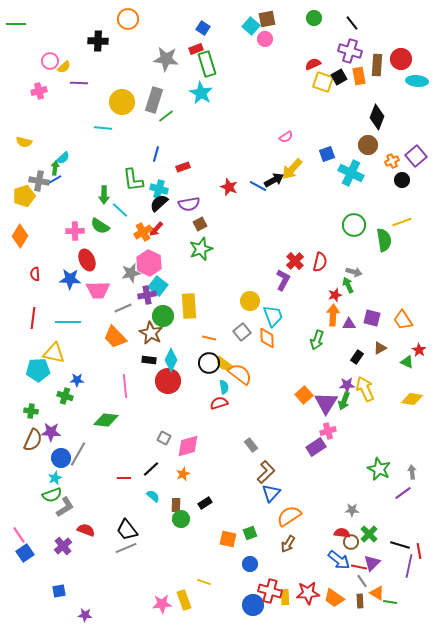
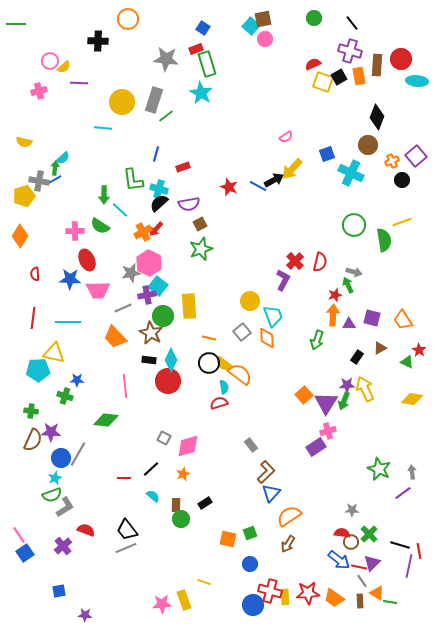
brown square at (267, 19): moved 4 px left
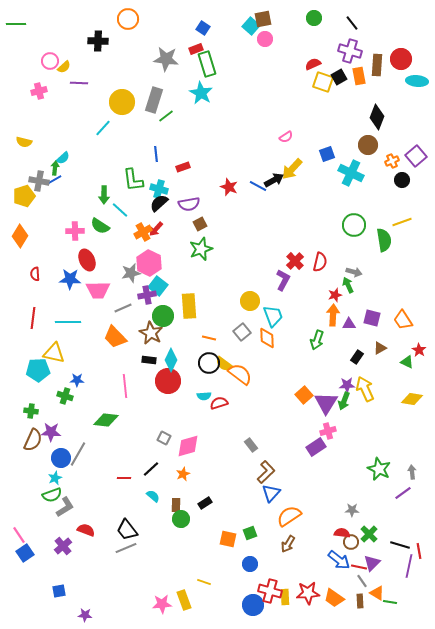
cyan line at (103, 128): rotated 54 degrees counterclockwise
blue line at (156, 154): rotated 21 degrees counterclockwise
cyan semicircle at (224, 387): moved 20 px left, 9 px down; rotated 96 degrees clockwise
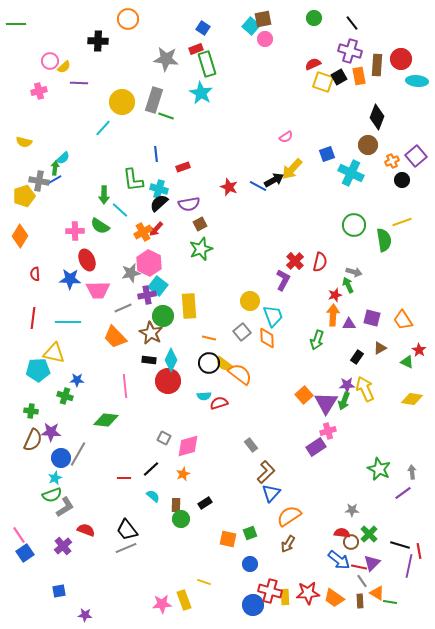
green line at (166, 116): rotated 56 degrees clockwise
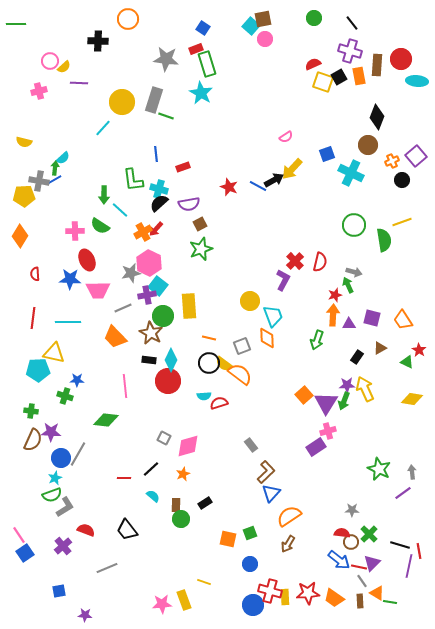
yellow pentagon at (24, 196): rotated 15 degrees clockwise
gray square at (242, 332): moved 14 px down; rotated 18 degrees clockwise
gray line at (126, 548): moved 19 px left, 20 px down
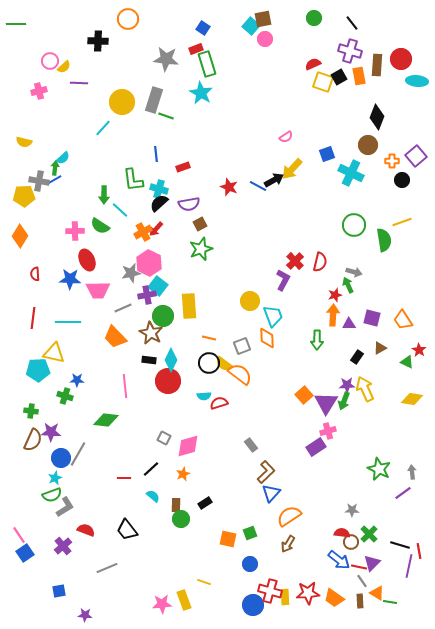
orange cross at (392, 161): rotated 24 degrees clockwise
green arrow at (317, 340): rotated 18 degrees counterclockwise
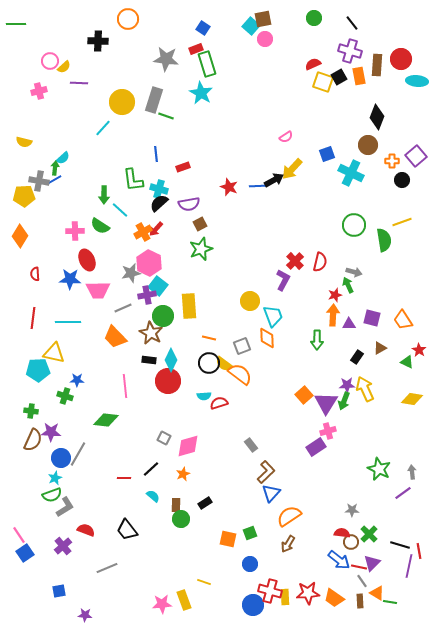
blue line at (258, 186): rotated 30 degrees counterclockwise
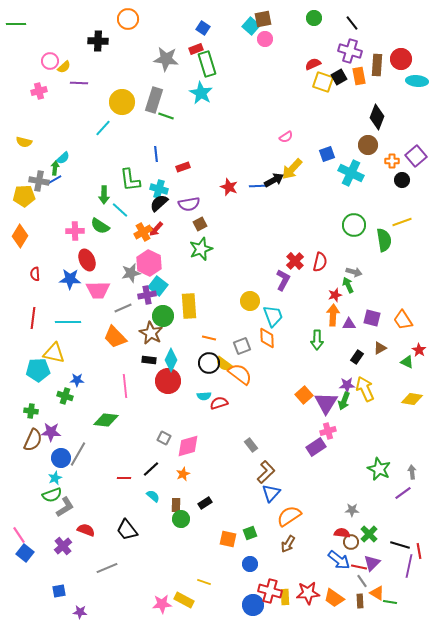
green L-shape at (133, 180): moved 3 px left
blue square at (25, 553): rotated 18 degrees counterclockwise
yellow rectangle at (184, 600): rotated 42 degrees counterclockwise
purple star at (85, 615): moved 5 px left, 3 px up
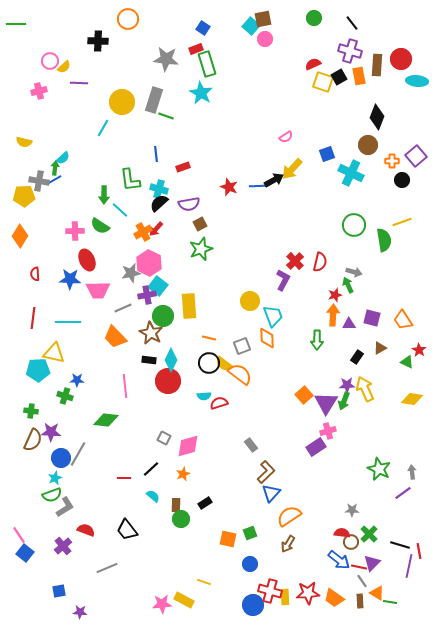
cyan line at (103, 128): rotated 12 degrees counterclockwise
